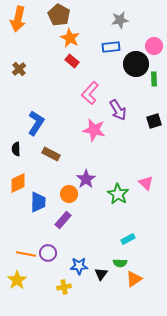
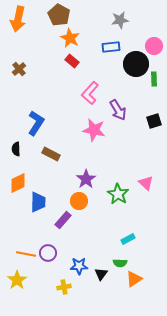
orange circle: moved 10 px right, 7 px down
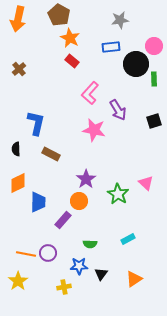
blue L-shape: rotated 20 degrees counterclockwise
green semicircle: moved 30 px left, 19 px up
yellow star: moved 1 px right, 1 px down
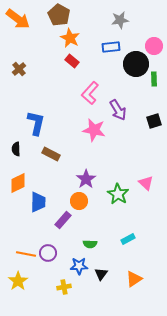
orange arrow: rotated 65 degrees counterclockwise
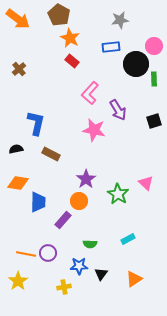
black semicircle: rotated 80 degrees clockwise
orange diamond: rotated 35 degrees clockwise
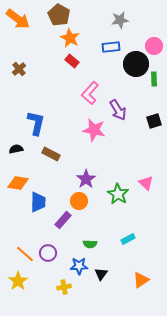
orange line: moved 1 px left; rotated 30 degrees clockwise
orange triangle: moved 7 px right, 1 px down
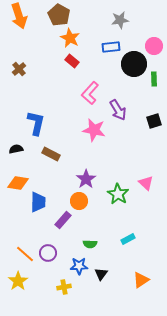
orange arrow: moved 1 px right, 3 px up; rotated 35 degrees clockwise
black circle: moved 2 px left
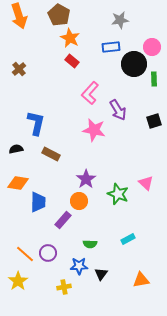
pink circle: moved 2 px left, 1 px down
green star: rotated 10 degrees counterclockwise
orange triangle: rotated 24 degrees clockwise
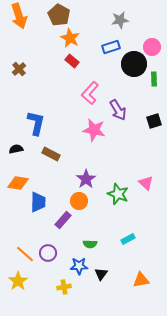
blue rectangle: rotated 12 degrees counterclockwise
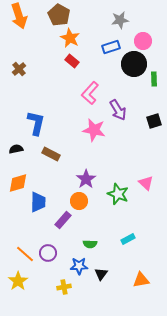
pink circle: moved 9 px left, 6 px up
orange diamond: rotated 25 degrees counterclockwise
